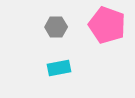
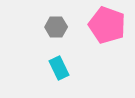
cyan rectangle: rotated 75 degrees clockwise
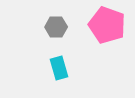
cyan rectangle: rotated 10 degrees clockwise
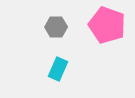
cyan rectangle: moved 1 px left, 1 px down; rotated 40 degrees clockwise
